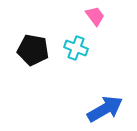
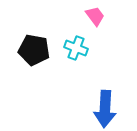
black pentagon: moved 1 px right
blue arrow: rotated 123 degrees clockwise
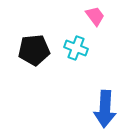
black pentagon: rotated 16 degrees counterclockwise
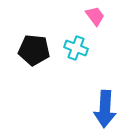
black pentagon: rotated 12 degrees clockwise
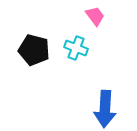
black pentagon: rotated 8 degrees clockwise
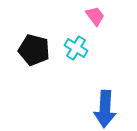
cyan cross: rotated 10 degrees clockwise
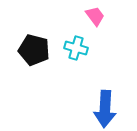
cyan cross: rotated 15 degrees counterclockwise
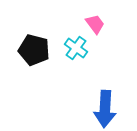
pink trapezoid: moved 8 px down
cyan cross: rotated 20 degrees clockwise
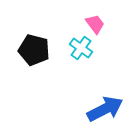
cyan cross: moved 5 px right
blue arrow: rotated 120 degrees counterclockwise
